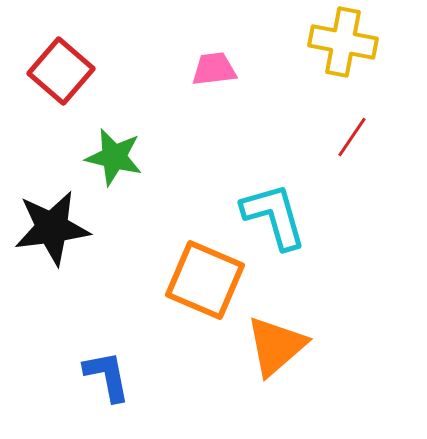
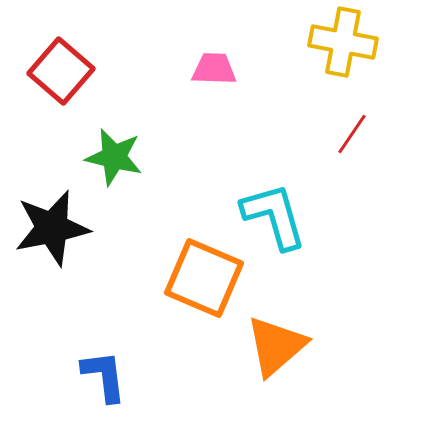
pink trapezoid: rotated 9 degrees clockwise
red line: moved 3 px up
black star: rotated 4 degrees counterclockwise
orange square: moved 1 px left, 2 px up
blue L-shape: moved 3 px left; rotated 4 degrees clockwise
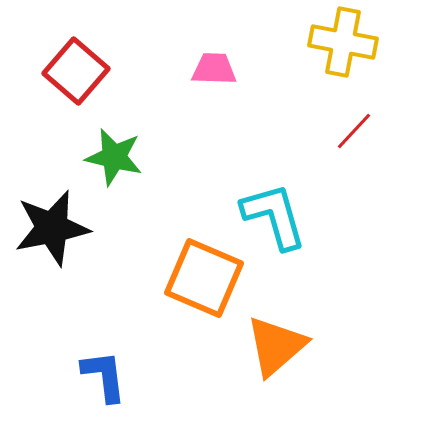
red square: moved 15 px right
red line: moved 2 px right, 3 px up; rotated 9 degrees clockwise
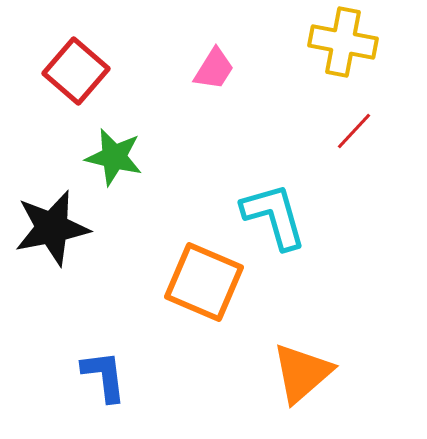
pink trapezoid: rotated 120 degrees clockwise
orange square: moved 4 px down
orange triangle: moved 26 px right, 27 px down
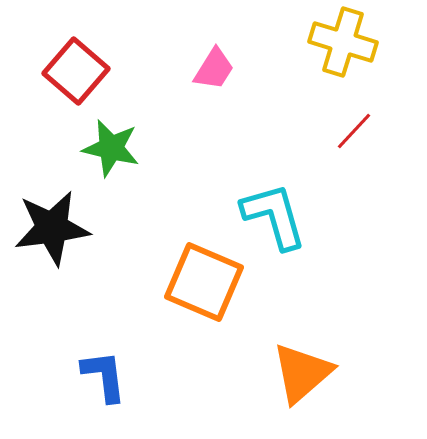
yellow cross: rotated 6 degrees clockwise
green star: moved 3 px left, 9 px up
black star: rotated 4 degrees clockwise
